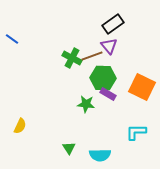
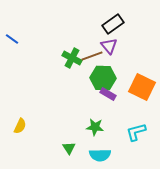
green star: moved 9 px right, 23 px down
cyan L-shape: rotated 15 degrees counterclockwise
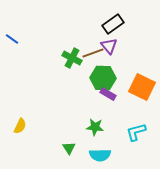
brown line: moved 1 px right, 3 px up
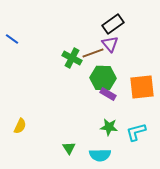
purple triangle: moved 1 px right, 2 px up
orange square: rotated 32 degrees counterclockwise
green star: moved 14 px right
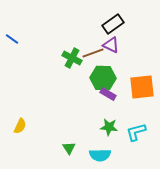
purple triangle: moved 1 px right, 1 px down; rotated 24 degrees counterclockwise
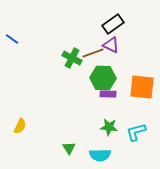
orange square: rotated 12 degrees clockwise
purple rectangle: rotated 28 degrees counterclockwise
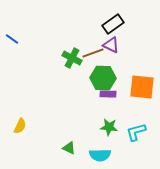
green triangle: rotated 32 degrees counterclockwise
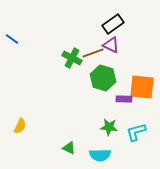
green hexagon: rotated 15 degrees clockwise
purple rectangle: moved 16 px right, 5 px down
